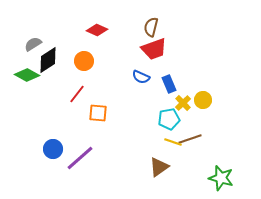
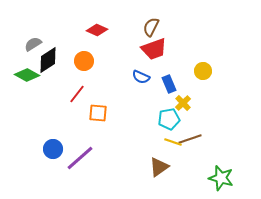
brown semicircle: rotated 12 degrees clockwise
yellow circle: moved 29 px up
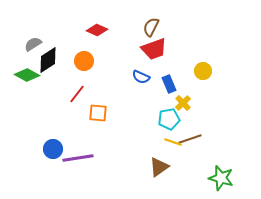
purple line: moved 2 px left; rotated 32 degrees clockwise
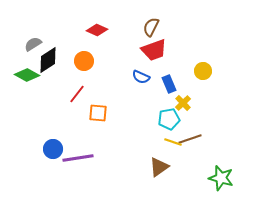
red trapezoid: moved 1 px down
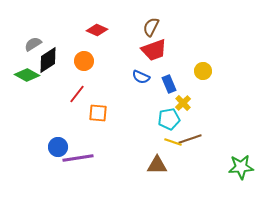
blue circle: moved 5 px right, 2 px up
brown triangle: moved 2 px left, 2 px up; rotated 35 degrees clockwise
green star: moved 20 px right, 11 px up; rotated 20 degrees counterclockwise
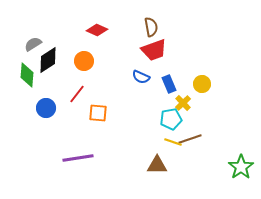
brown semicircle: rotated 144 degrees clockwise
yellow circle: moved 1 px left, 13 px down
green diamond: rotated 65 degrees clockwise
cyan pentagon: moved 2 px right
blue circle: moved 12 px left, 39 px up
green star: rotated 30 degrees counterclockwise
